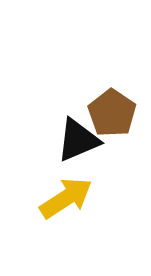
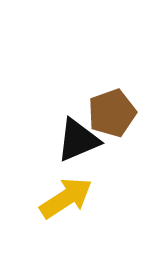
brown pentagon: rotated 18 degrees clockwise
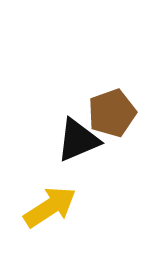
yellow arrow: moved 16 px left, 9 px down
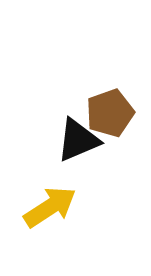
brown pentagon: moved 2 px left
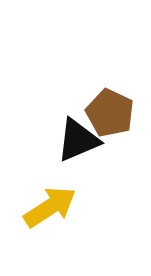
brown pentagon: rotated 27 degrees counterclockwise
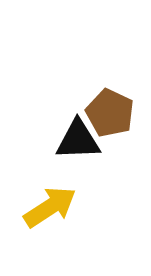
black triangle: rotated 21 degrees clockwise
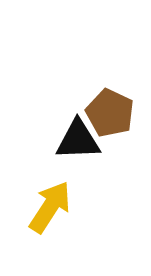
yellow arrow: rotated 24 degrees counterclockwise
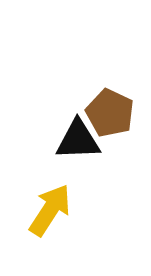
yellow arrow: moved 3 px down
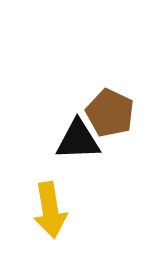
yellow arrow: rotated 138 degrees clockwise
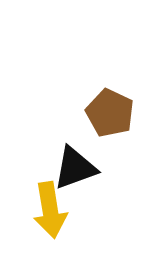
black triangle: moved 3 px left, 28 px down; rotated 18 degrees counterclockwise
